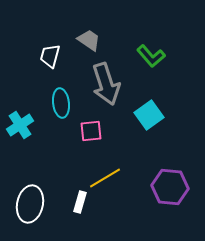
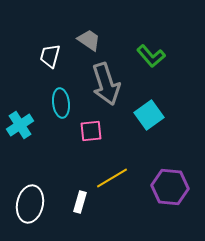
yellow line: moved 7 px right
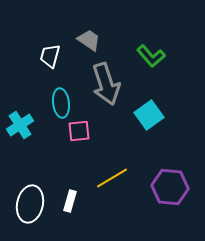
pink square: moved 12 px left
white rectangle: moved 10 px left, 1 px up
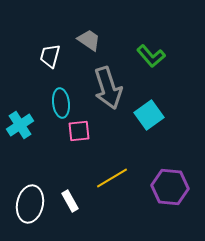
gray arrow: moved 2 px right, 4 px down
white rectangle: rotated 45 degrees counterclockwise
